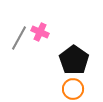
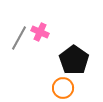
orange circle: moved 10 px left, 1 px up
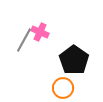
gray line: moved 5 px right, 2 px down
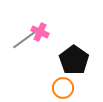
gray line: rotated 25 degrees clockwise
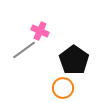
pink cross: moved 1 px up
gray line: moved 10 px down
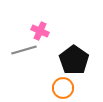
gray line: rotated 20 degrees clockwise
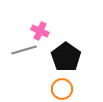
black pentagon: moved 8 px left, 3 px up
orange circle: moved 1 px left, 1 px down
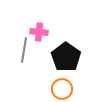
pink cross: moved 1 px left, 1 px down; rotated 18 degrees counterclockwise
gray line: rotated 65 degrees counterclockwise
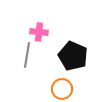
gray line: moved 3 px right, 5 px down
black pentagon: moved 7 px right, 1 px up; rotated 12 degrees counterclockwise
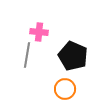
orange circle: moved 3 px right
